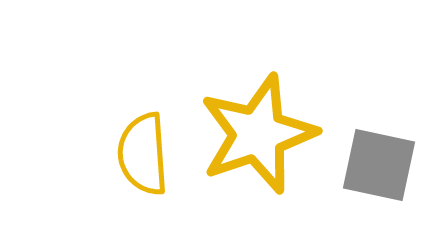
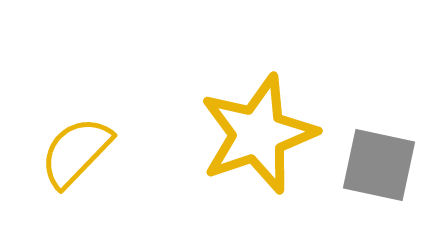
yellow semicircle: moved 67 px left, 2 px up; rotated 48 degrees clockwise
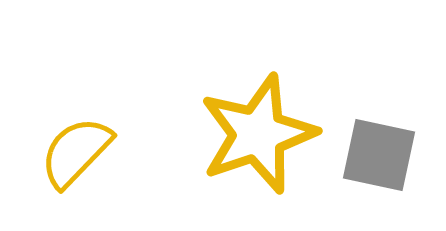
gray square: moved 10 px up
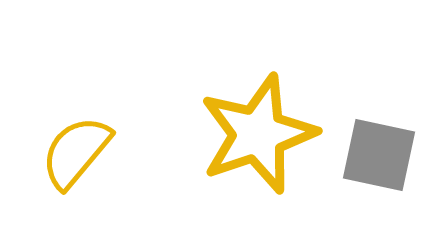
yellow semicircle: rotated 4 degrees counterclockwise
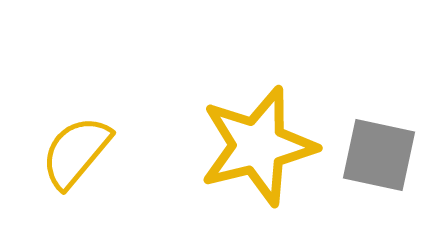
yellow star: moved 12 px down; rotated 5 degrees clockwise
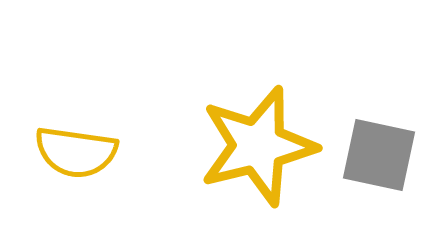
yellow semicircle: rotated 122 degrees counterclockwise
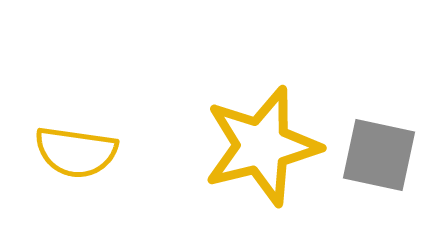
yellow star: moved 4 px right
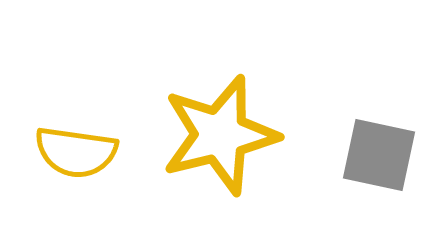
yellow star: moved 42 px left, 11 px up
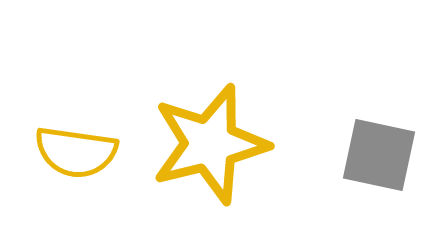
yellow star: moved 10 px left, 9 px down
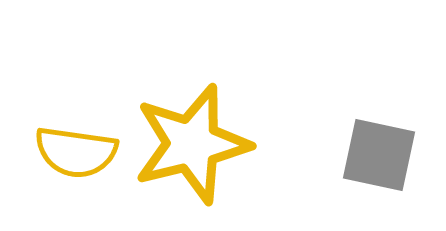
yellow star: moved 18 px left
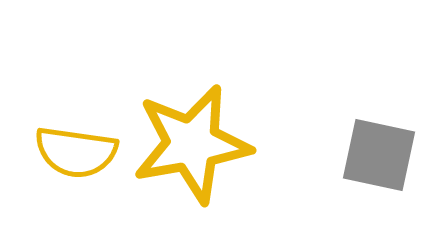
yellow star: rotated 4 degrees clockwise
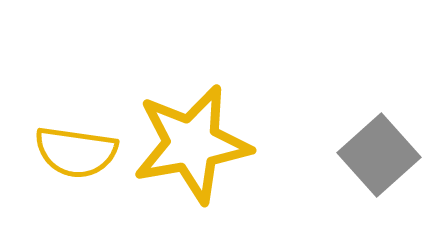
gray square: rotated 36 degrees clockwise
